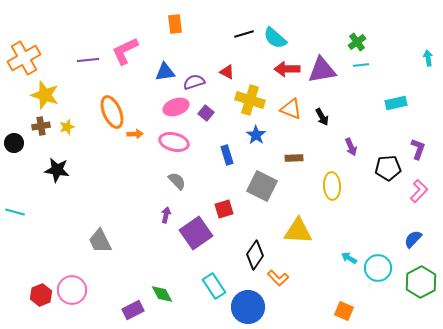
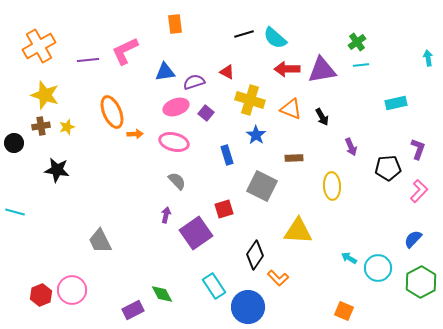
orange cross at (24, 58): moved 15 px right, 12 px up
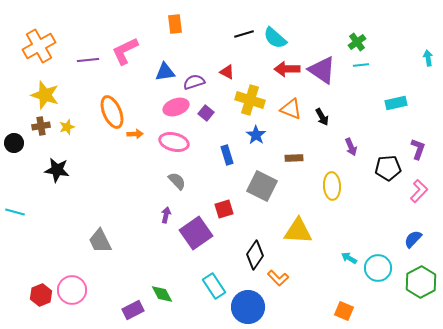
purple triangle at (322, 70): rotated 44 degrees clockwise
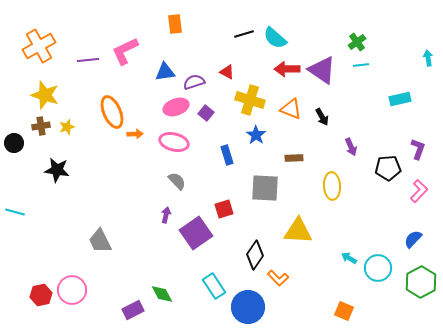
cyan rectangle at (396, 103): moved 4 px right, 4 px up
gray square at (262, 186): moved 3 px right, 2 px down; rotated 24 degrees counterclockwise
red hexagon at (41, 295): rotated 10 degrees clockwise
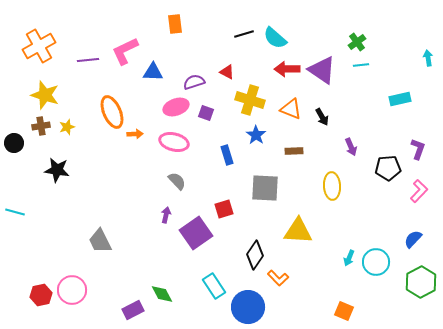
blue triangle at (165, 72): moved 12 px left; rotated 10 degrees clockwise
purple square at (206, 113): rotated 21 degrees counterclockwise
brown rectangle at (294, 158): moved 7 px up
cyan arrow at (349, 258): rotated 98 degrees counterclockwise
cyan circle at (378, 268): moved 2 px left, 6 px up
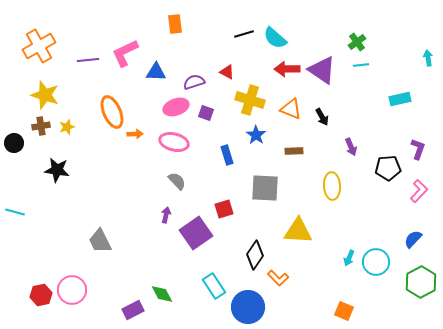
pink L-shape at (125, 51): moved 2 px down
blue triangle at (153, 72): moved 3 px right
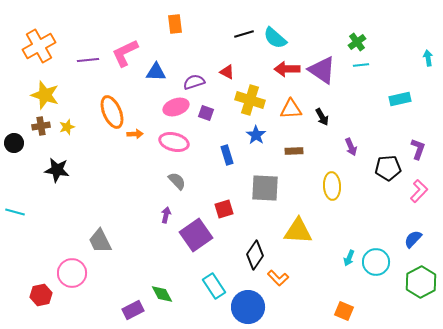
orange triangle at (291, 109): rotated 25 degrees counterclockwise
purple square at (196, 233): moved 2 px down
pink circle at (72, 290): moved 17 px up
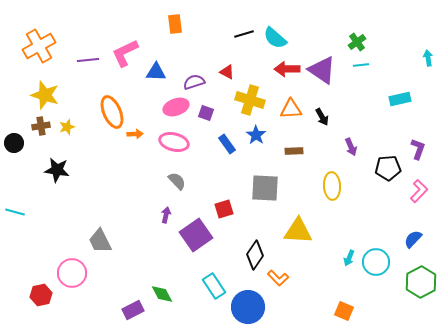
blue rectangle at (227, 155): moved 11 px up; rotated 18 degrees counterclockwise
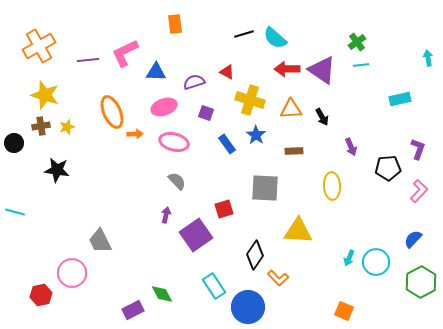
pink ellipse at (176, 107): moved 12 px left
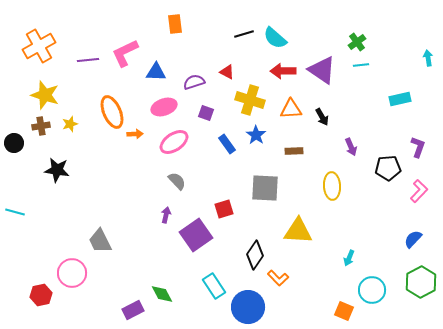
red arrow at (287, 69): moved 4 px left, 2 px down
yellow star at (67, 127): moved 3 px right, 3 px up
pink ellipse at (174, 142): rotated 48 degrees counterclockwise
purple L-shape at (418, 149): moved 2 px up
cyan circle at (376, 262): moved 4 px left, 28 px down
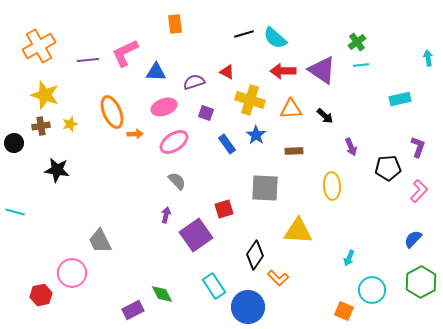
black arrow at (322, 117): moved 3 px right, 1 px up; rotated 18 degrees counterclockwise
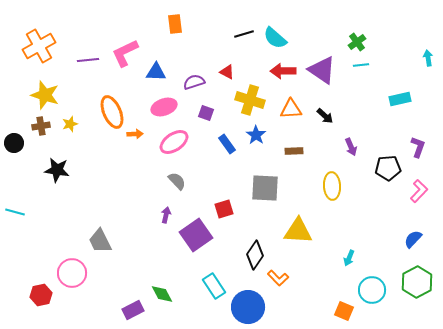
green hexagon at (421, 282): moved 4 px left
